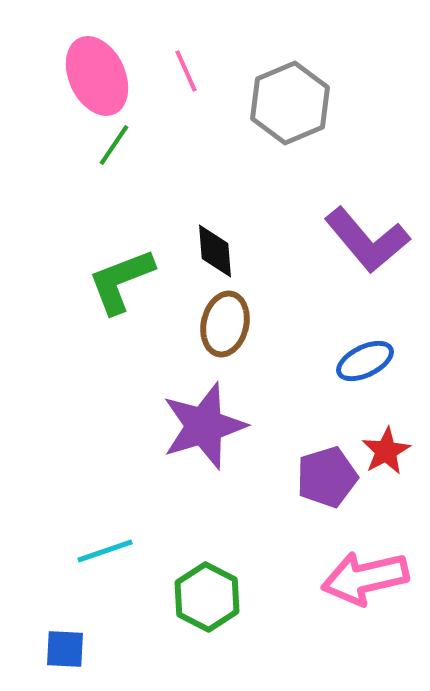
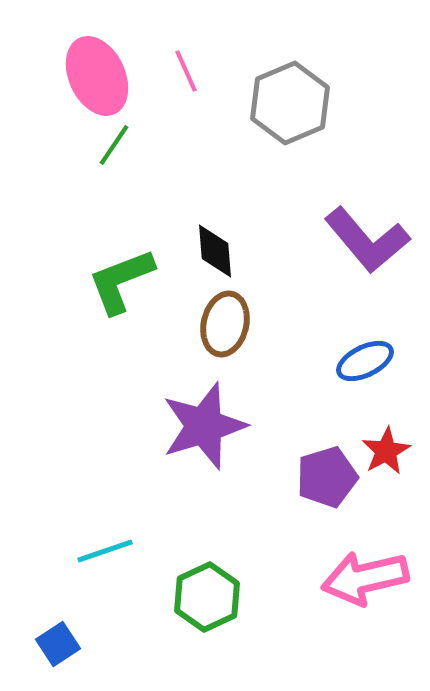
green hexagon: rotated 8 degrees clockwise
blue square: moved 7 px left, 5 px up; rotated 36 degrees counterclockwise
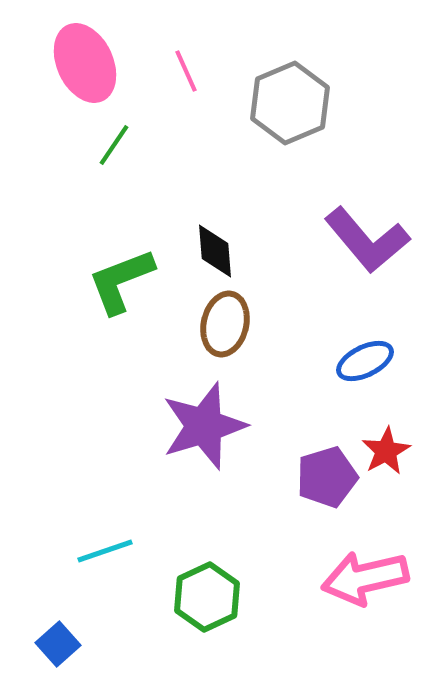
pink ellipse: moved 12 px left, 13 px up
blue square: rotated 9 degrees counterclockwise
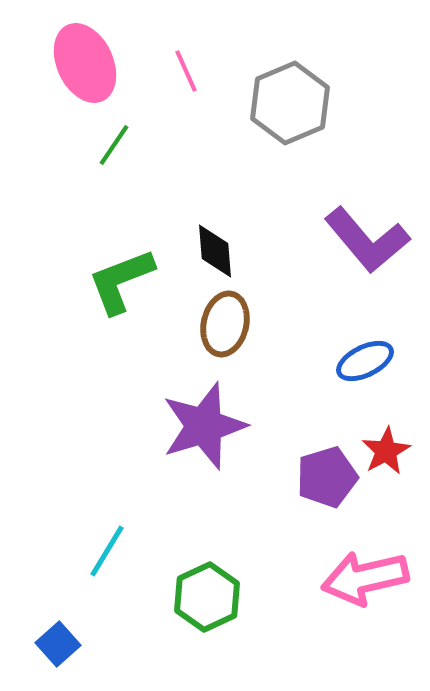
cyan line: moved 2 px right; rotated 40 degrees counterclockwise
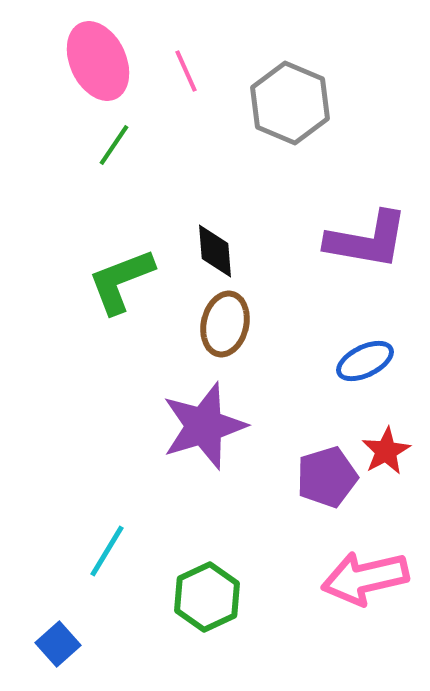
pink ellipse: moved 13 px right, 2 px up
gray hexagon: rotated 14 degrees counterclockwise
purple L-shape: rotated 40 degrees counterclockwise
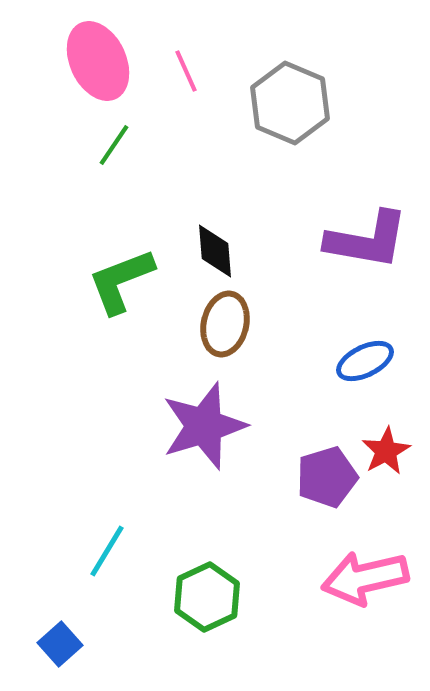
blue square: moved 2 px right
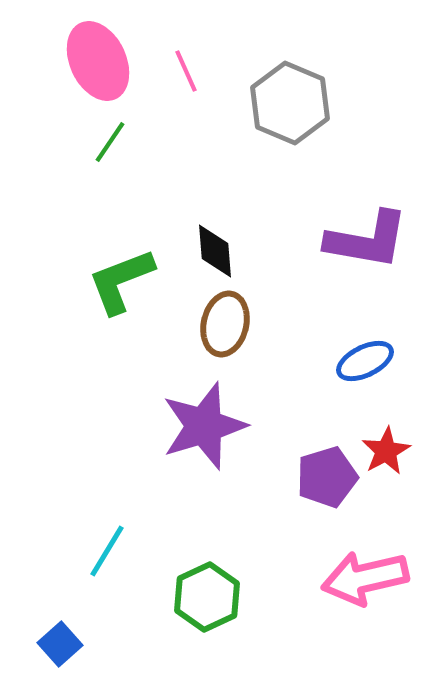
green line: moved 4 px left, 3 px up
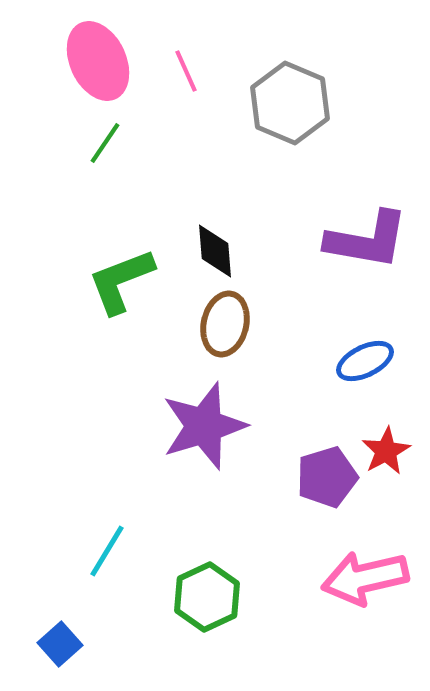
green line: moved 5 px left, 1 px down
